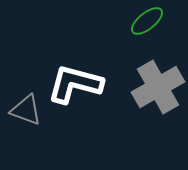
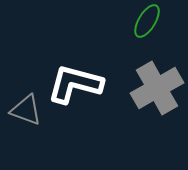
green ellipse: rotated 20 degrees counterclockwise
gray cross: moved 1 px left, 1 px down
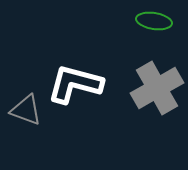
green ellipse: moved 7 px right; rotated 68 degrees clockwise
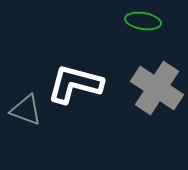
green ellipse: moved 11 px left
gray cross: rotated 27 degrees counterclockwise
